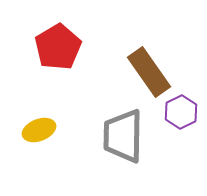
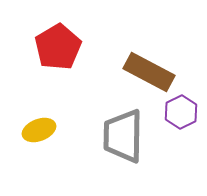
brown rectangle: rotated 27 degrees counterclockwise
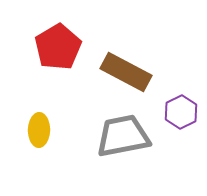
brown rectangle: moved 23 px left
yellow ellipse: rotated 68 degrees counterclockwise
gray trapezoid: rotated 78 degrees clockwise
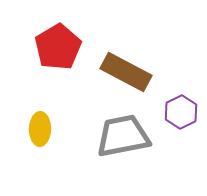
yellow ellipse: moved 1 px right, 1 px up
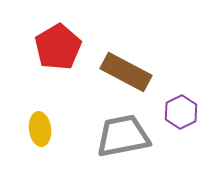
yellow ellipse: rotated 8 degrees counterclockwise
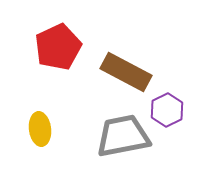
red pentagon: rotated 6 degrees clockwise
purple hexagon: moved 14 px left, 2 px up
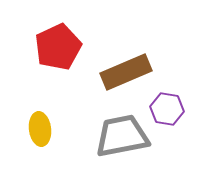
brown rectangle: rotated 51 degrees counterclockwise
purple hexagon: moved 1 px up; rotated 24 degrees counterclockwise
gray trapezoid: moved 1 px left
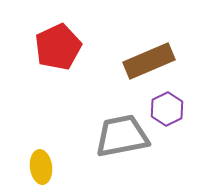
brown rectangle: moved 23 px right, 11 px up
purple hexagon: rotated 24 degrees clockwise
yellow ellipse: moved 1 px right, 38 px down
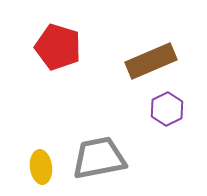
red pentagon: rotated 30 degrees counterclockwise
brown rectangle: moved 2 px right
gray trapezoid: moved 23 px left, 22 px down
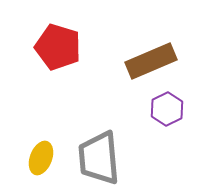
gray trapezoid: rotated 84 degrees counterclockwise
yellow ellipse: moved 9 px up; rotated 28 degrees clockwise
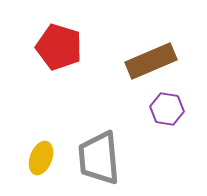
red pentagon: moved 1 px right
purple hexagon: rotated 24 degrees counterclockwise
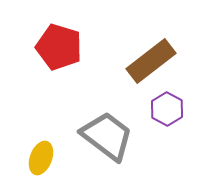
brown rectangle: rotated 15 degrees counterclockwise
purple hexagon: rotated 20 degrees clockwise
gray trapezoid: moved 8 px right, 22 px up; rotated 132 degrees clockwise
